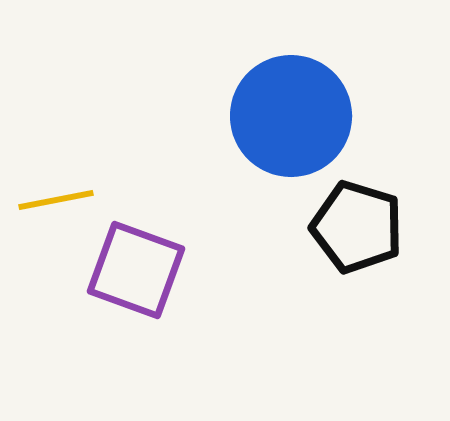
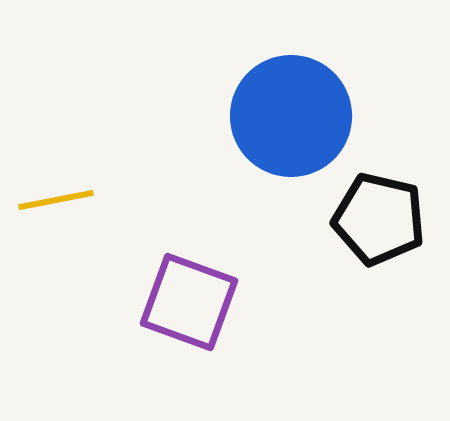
black pentagon: moved 22 px right, 8 px up; rotated 4 degrees counterclockwise
purple square: moved 53 px right, 32 px down
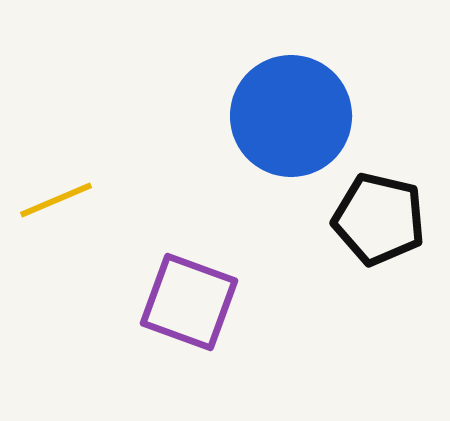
yellow line: rotated 12 degrees counterclockwise
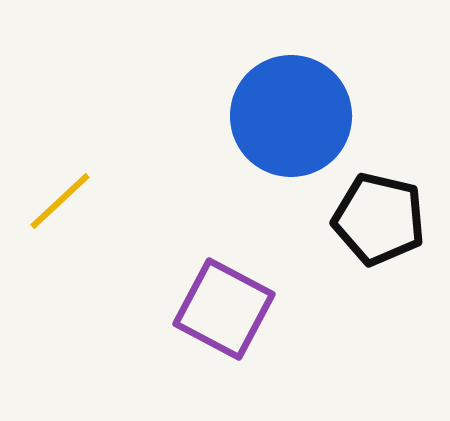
yellow line: moved 4 px right, 1 px down; rotated 20 degrees counterclockwise
purple square: moved 35 px right, 7 px down; rotated 8 degrees clockwise
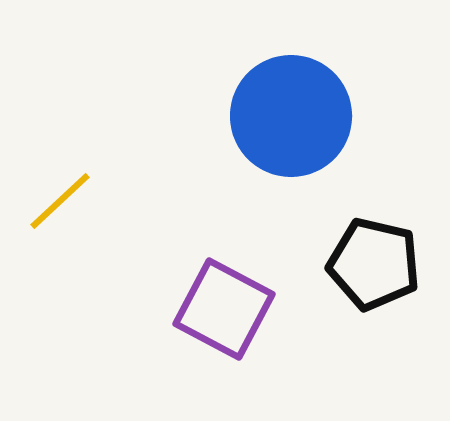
black pentagon: moved 5 px left, 45 px down
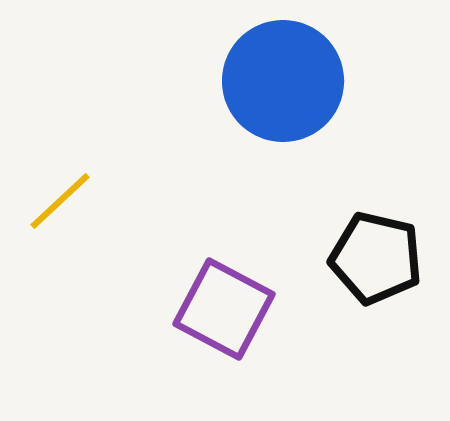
blue circle: moved 8 px left, 35 px up
black pentagon: moved 2 px right, 6 px up
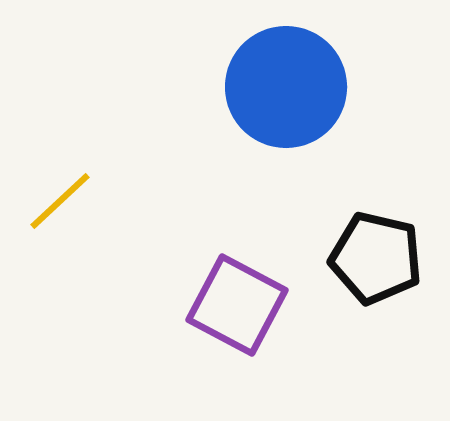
blue circle: moved 3 px right, 6 px down
purple square: moved 13 px right, 4 px up
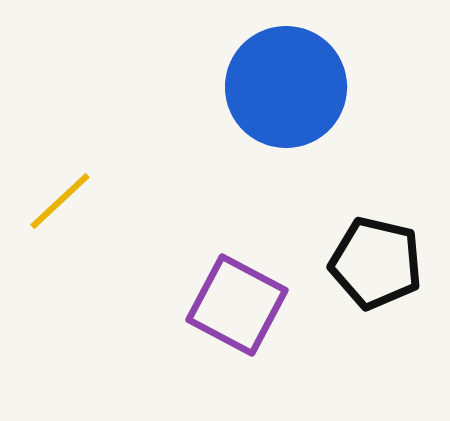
black pentagon: moved 5 px down
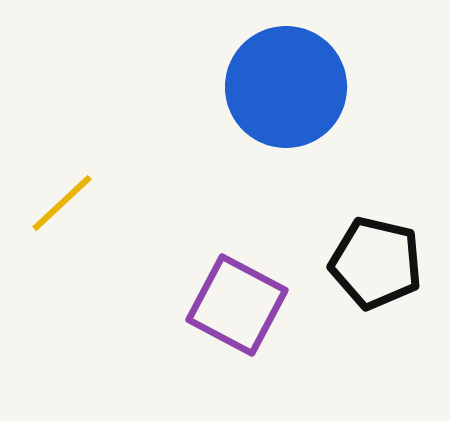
yellow line: moved 2 px right, 2 px down
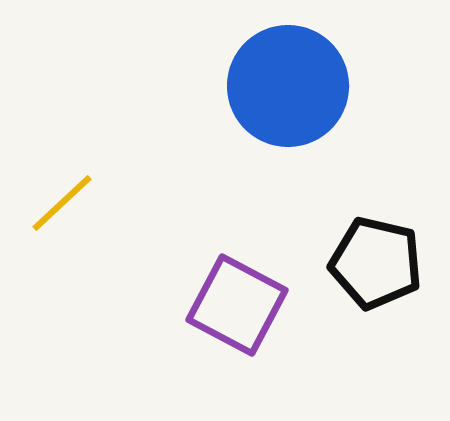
blue circle: moved 2 px right, 1 px up
